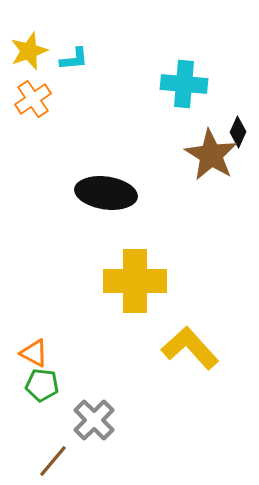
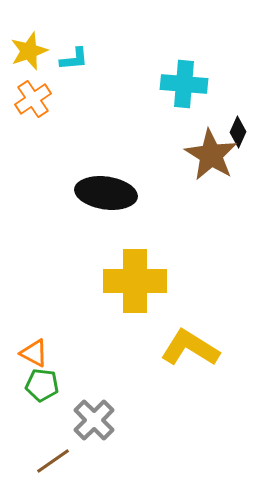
yellow L-shape: rotated 16 degrees counterclockwise
brown line: rotated 15 degrees clockwise
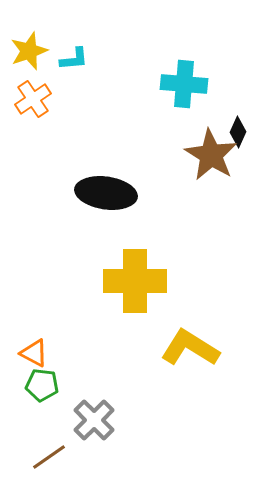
brown line: moved 4 px left, 4 px up
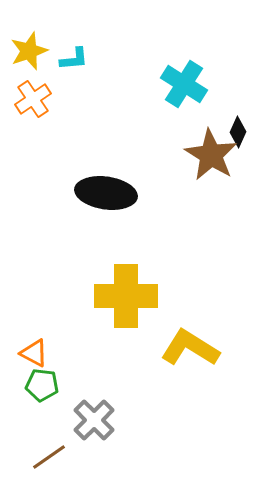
cyan cross: rotated 27 degrees clockwise
yellow cross: moved 9 px left, 15 px down
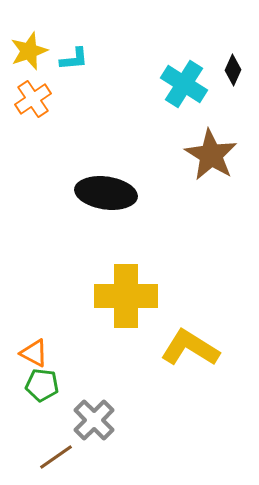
black diamond: moved 5 px left, 62 px up
brown line: moved 7 px right
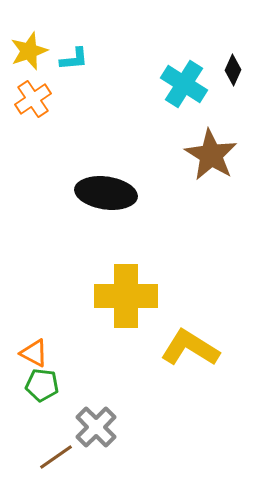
gray cross: moved 2 px right, 7 px down
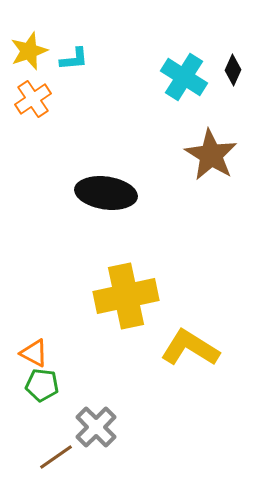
cyan cross: moved 7 px up
yellow cross: rotated 12 degrees counterclockwise
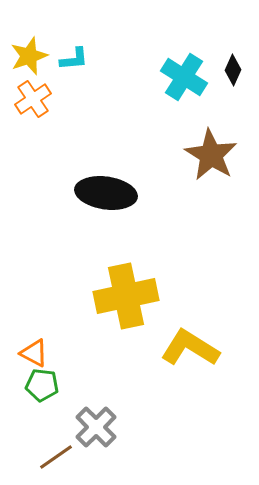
yellow star: moved 5 px down
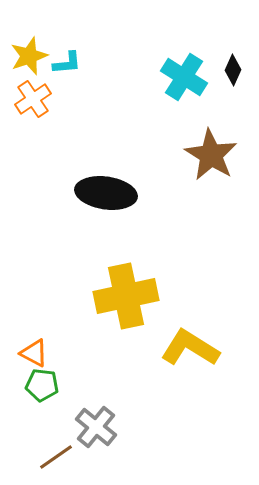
cyan L-shape: moved 7 px left, 4 px down
gray cross: rotated 6 degrees counterclockwise
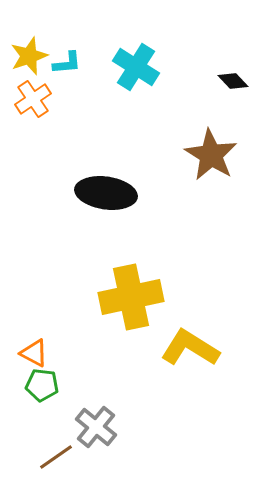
black diamond: moved 11 px down; rotated 68 degrees counterclockwise
cyan cross: moved 48 px left, 10 px up
yellow cross: moved 5 px right, 1 px down
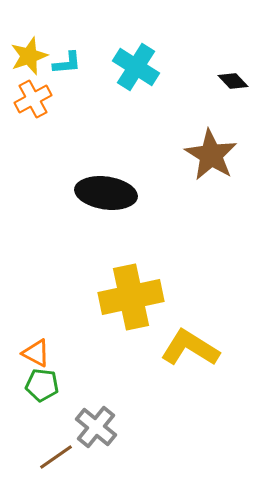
orange cross: rotated 6 degrees clockwise
orange triangle: moved 2 px right
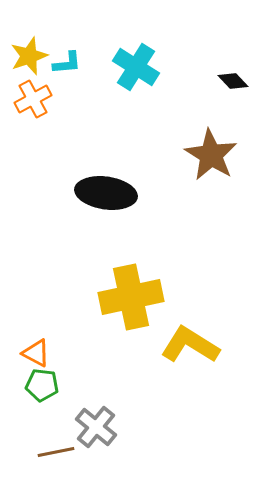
yellow L-shape: moved 3 px up
brown line: moved 5 px up; rotated 24 degrees clockwise
